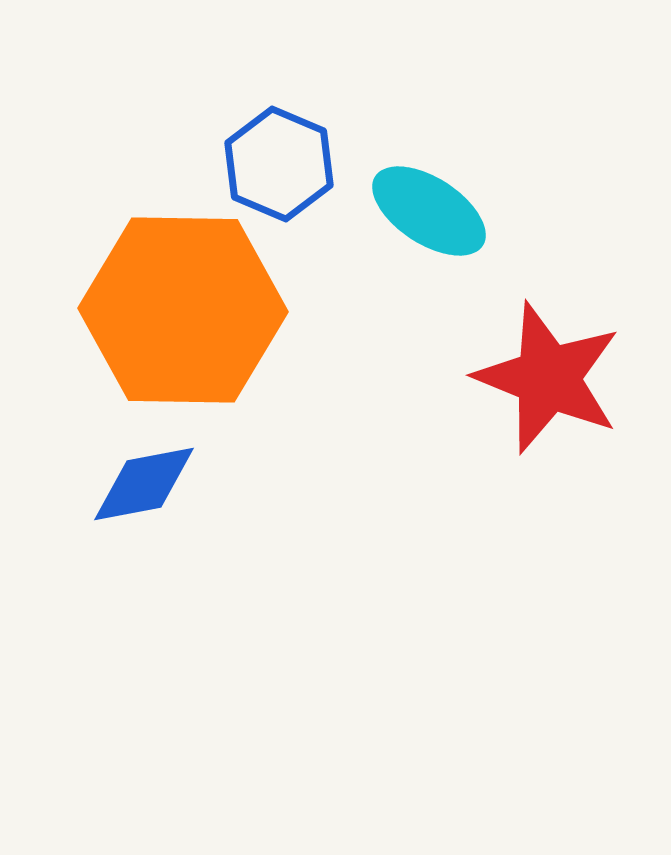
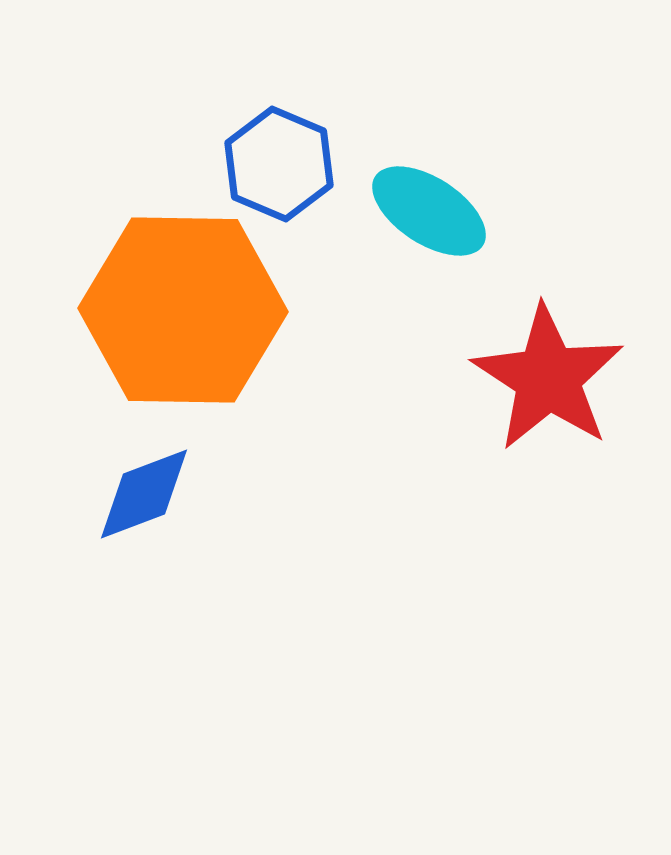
red star: rotated 11 degrees clockwise
blue diamond: moved 10 px down; rotated 10 degrees counterclockwise
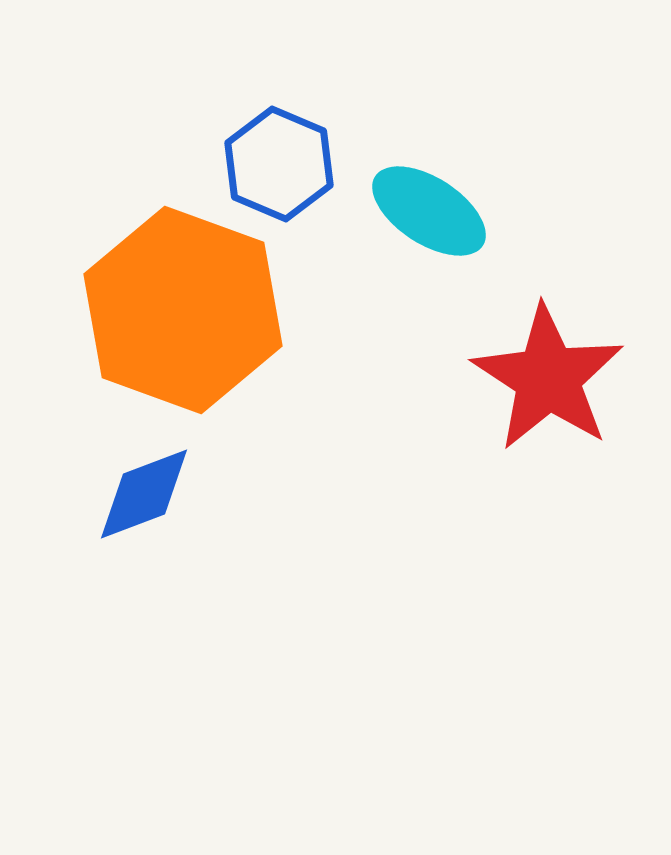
orange hexagon: rotated 19 degrees clockwise
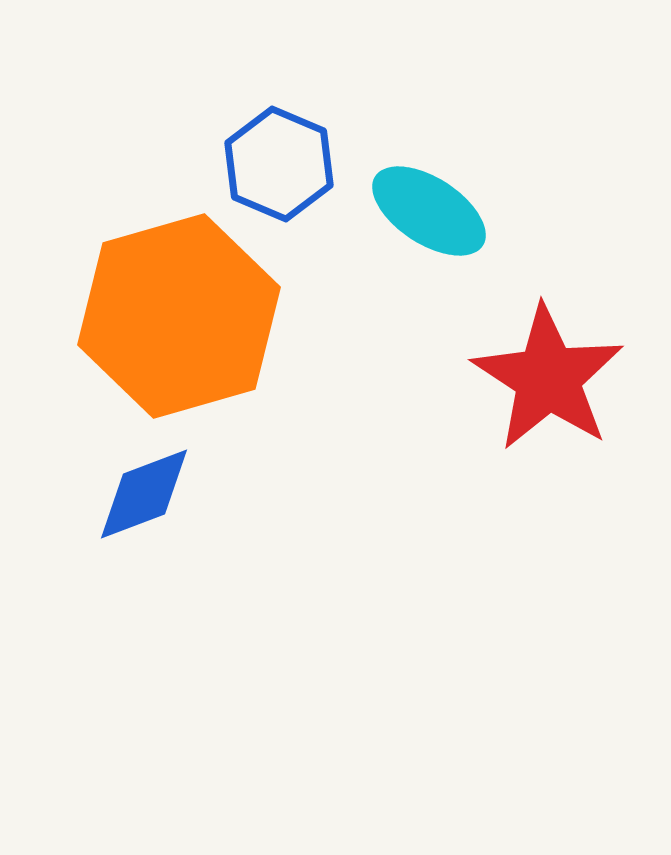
orange hexagon: moved 4 px left, 6 px down; rotated 24 degrees clockwise
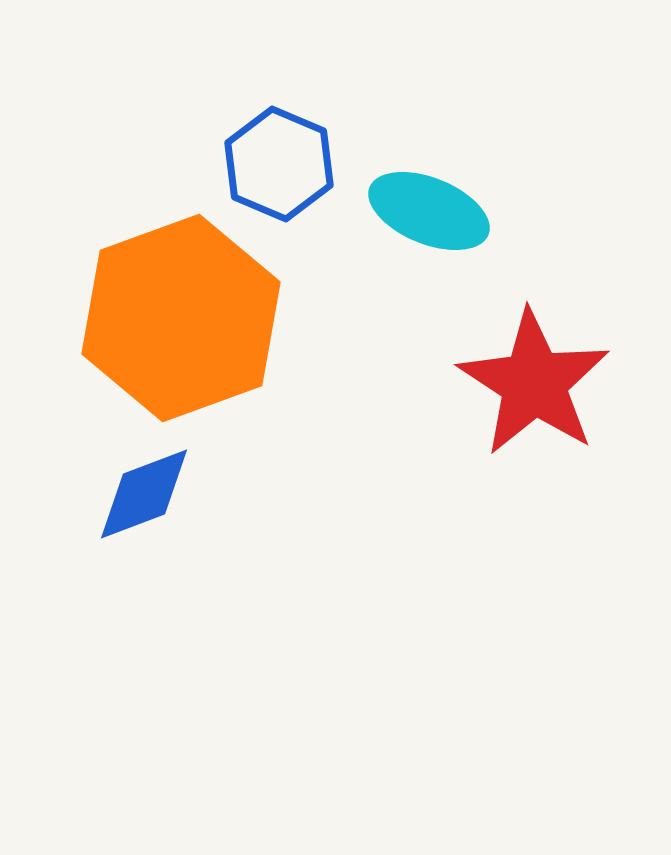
cyan ellipse: rotated 11 degrees counterclockwise
orange hexagon: moved 2 px right, 2 px down; rotated 4 degrees counterclockwise
red star: moved 14 px left, 5 px down
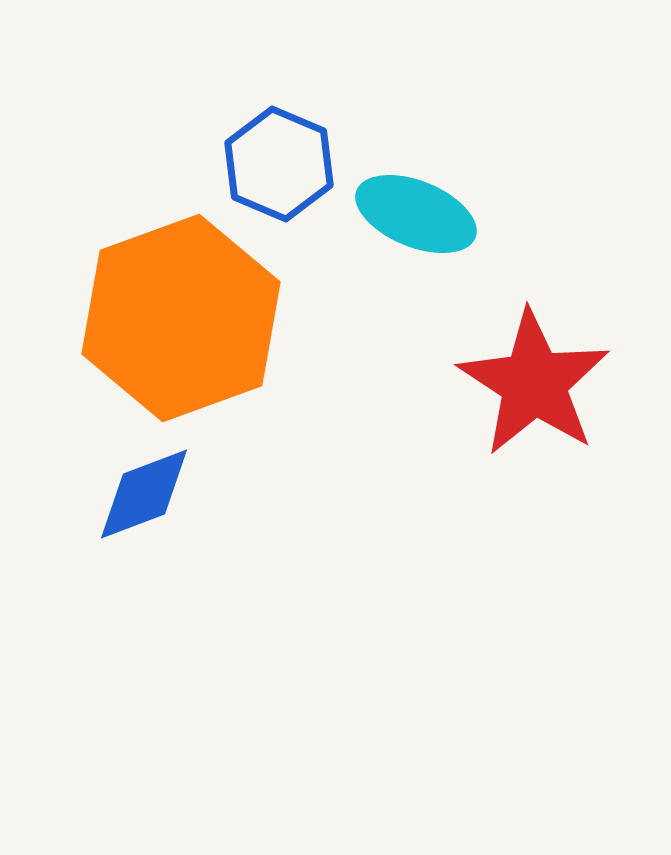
cyan ellipse: moved 13 px left, 3 px down
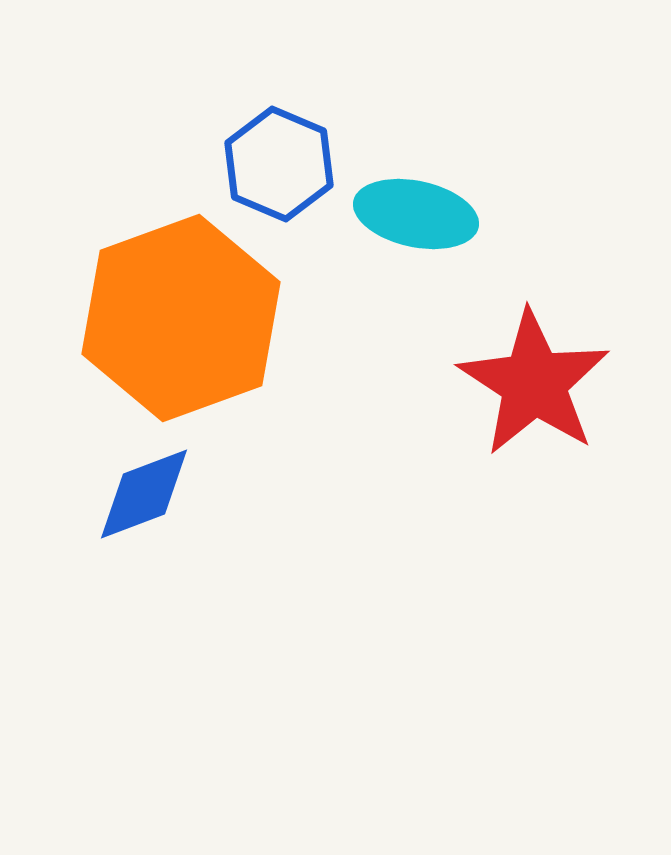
cyan ellipse: rotated 10 degrees counterclockwise
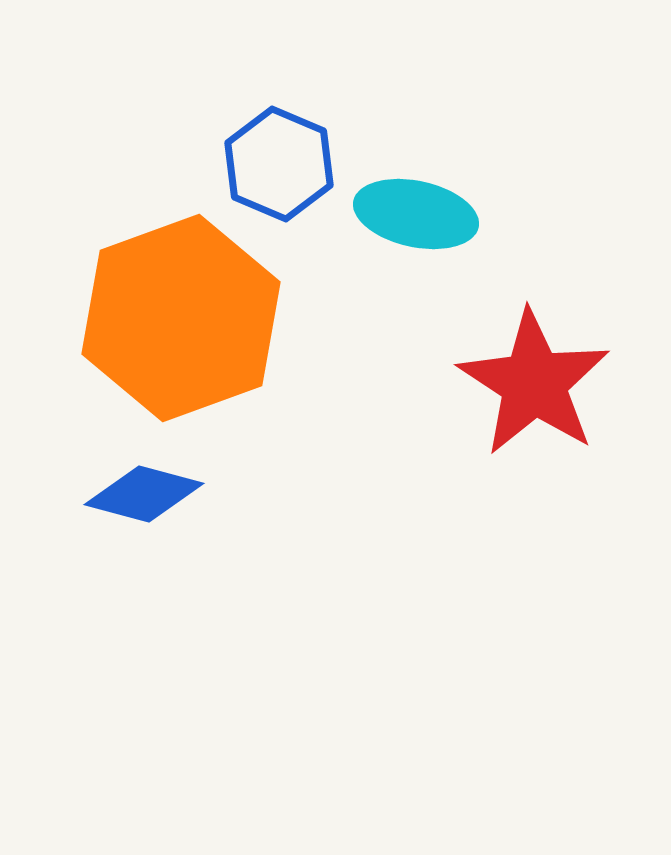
blue diamond: rotated 36 degrees clockwise
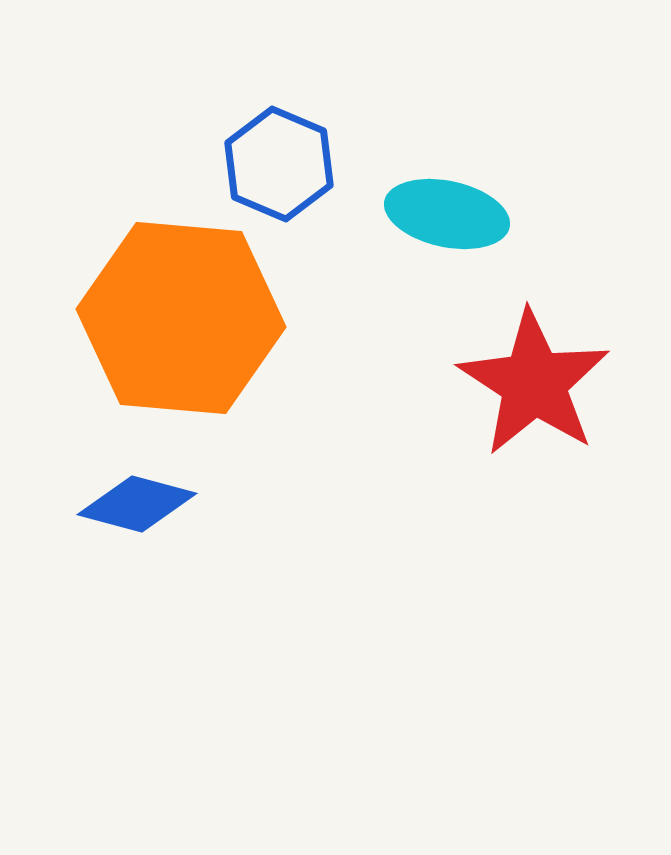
cyan ellipse: moved 31 px right
orange hexagon: rotated 25 degrees clockwise
blue diamond: moved 7 px left, 10 px down
